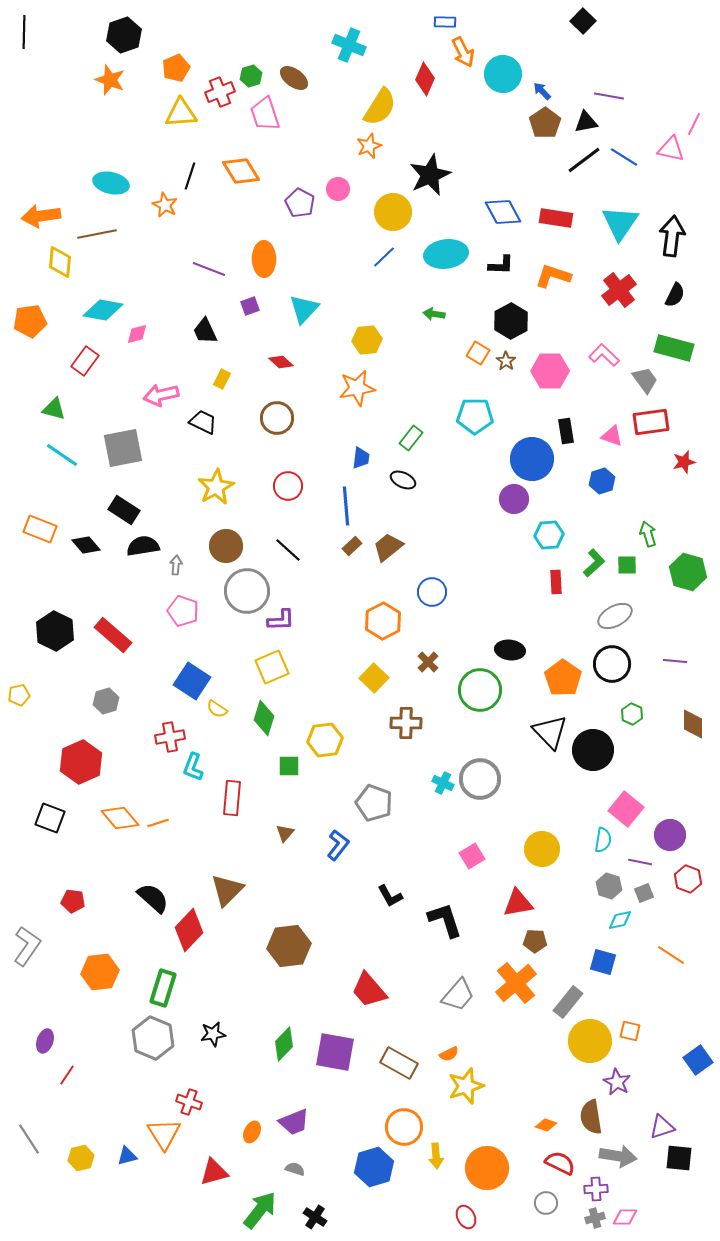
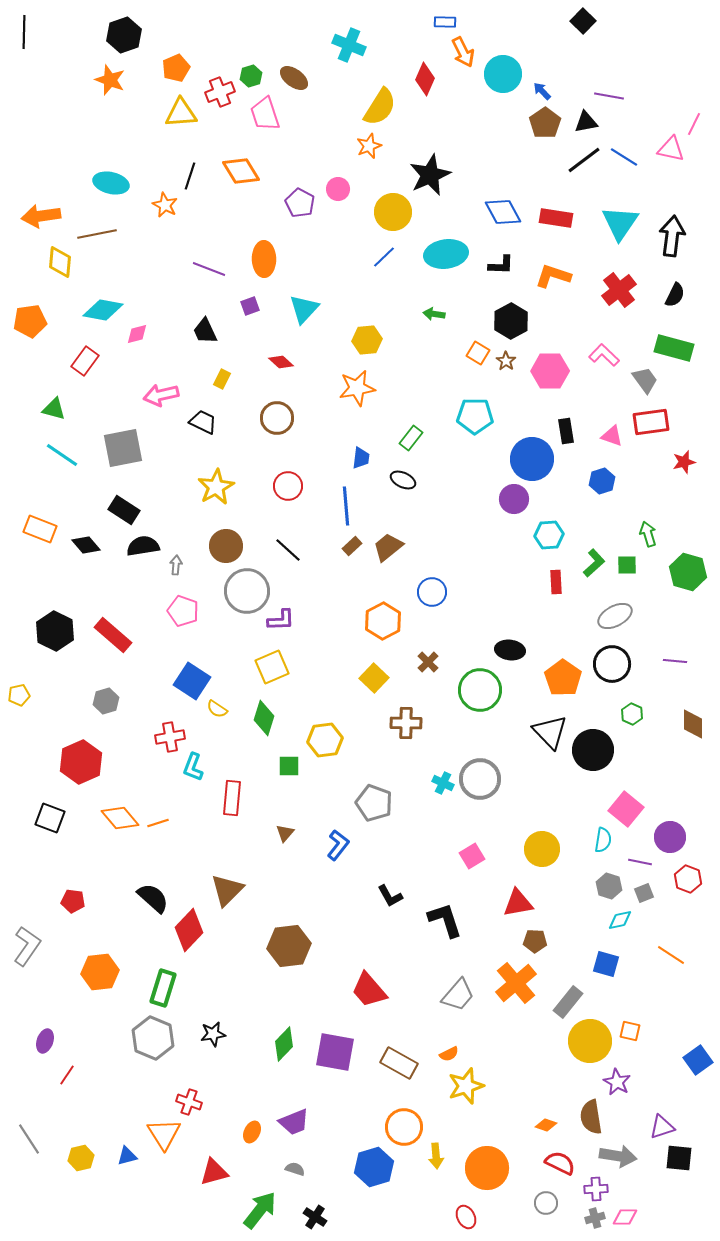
purple circle at (670, 835): moved 2 px down
blue square at (603, 962): moved 3 px right, 2 px down
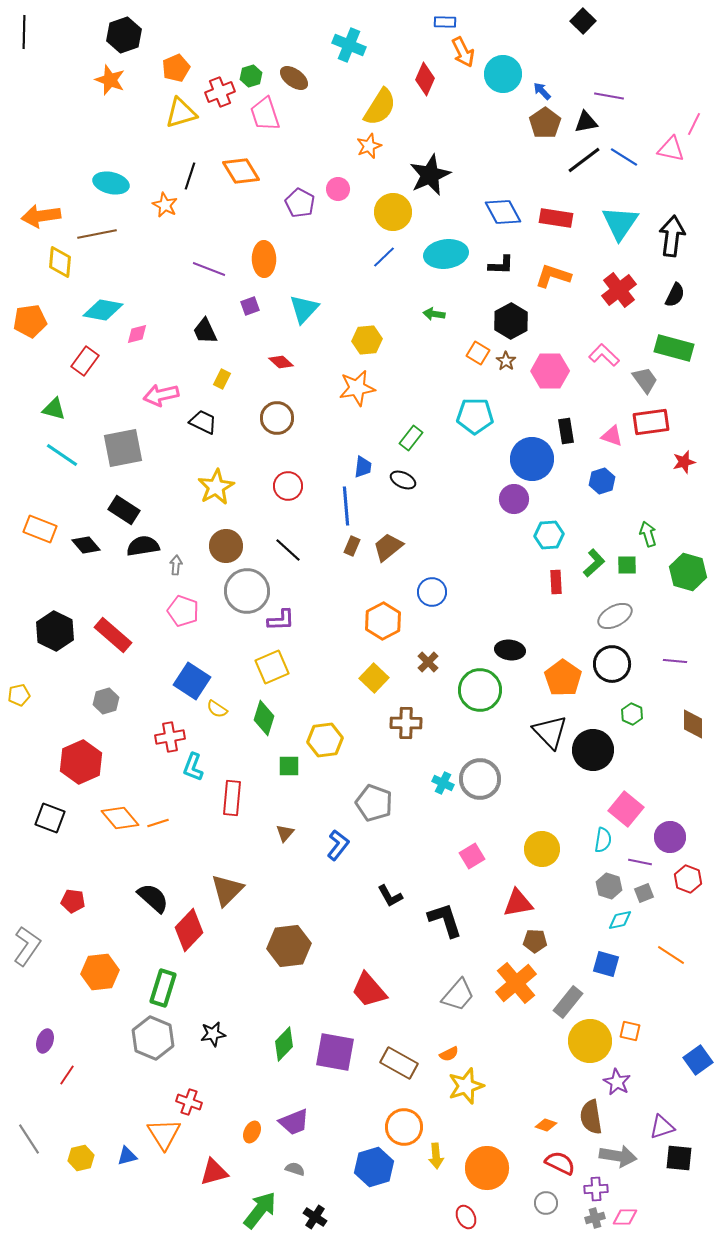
yellow triangle at (181, 113): rotated 12 degrees counterclockwise
blue trapezoid at (361, 458): moved 2 px right, 9 px down
brown rectangle at (352, 546): rotated 24 degrees counterclockwise
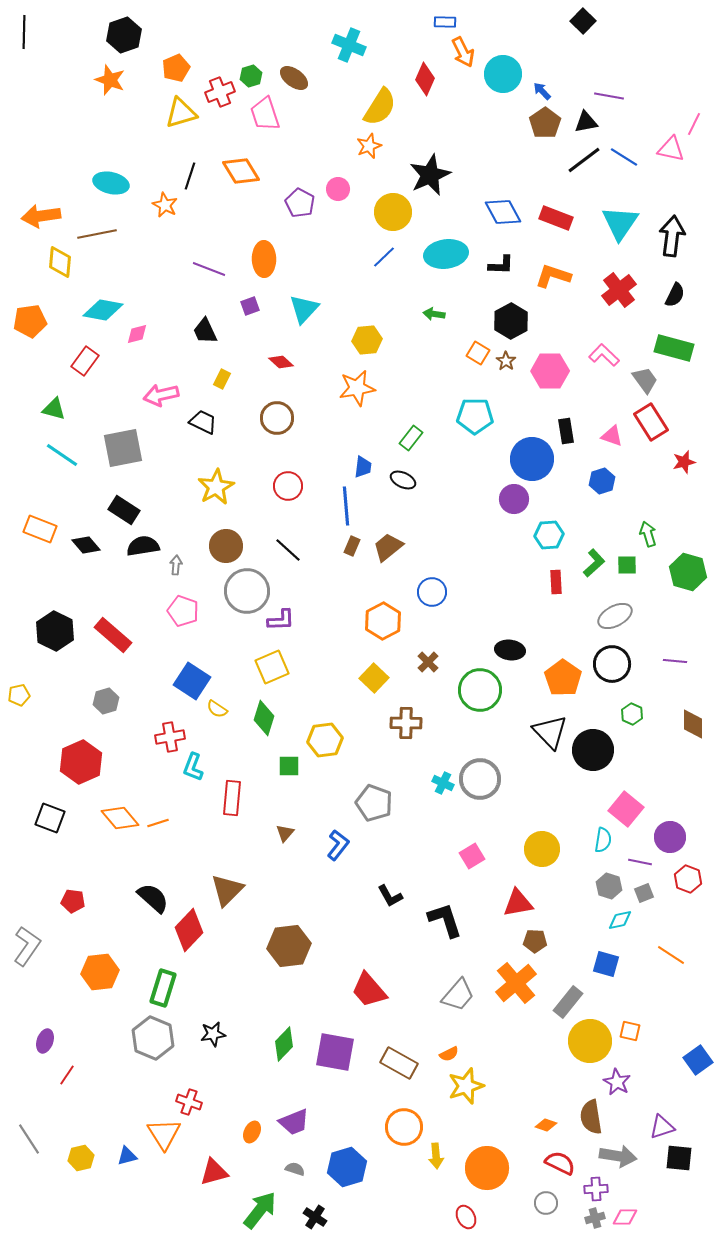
red rectangle at (556, 218): rotated 12 degrees clockwise
red rectangle at (651, 422): rotated 66 degrees clockwise
blue hexagon at (374, 1167): moved 27 px left
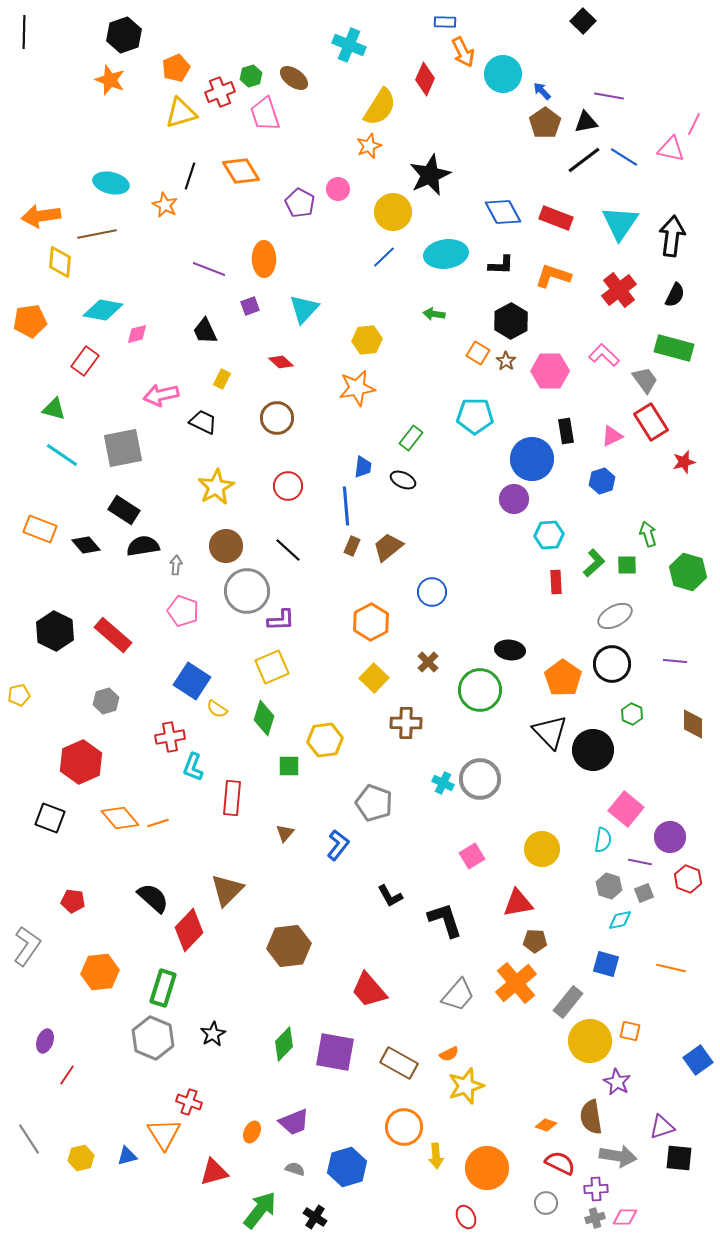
pink triangle at (612, 436): rotated 45 degrees counterclockwise
orange hexagon at (383, 621): moved 12 px left, 1 px down
orange line at (671, 955): moved 13 px down; rotated 20 degrees counterclockwise
black star at (213, 1034): rotated 20 degrees counterclockwise
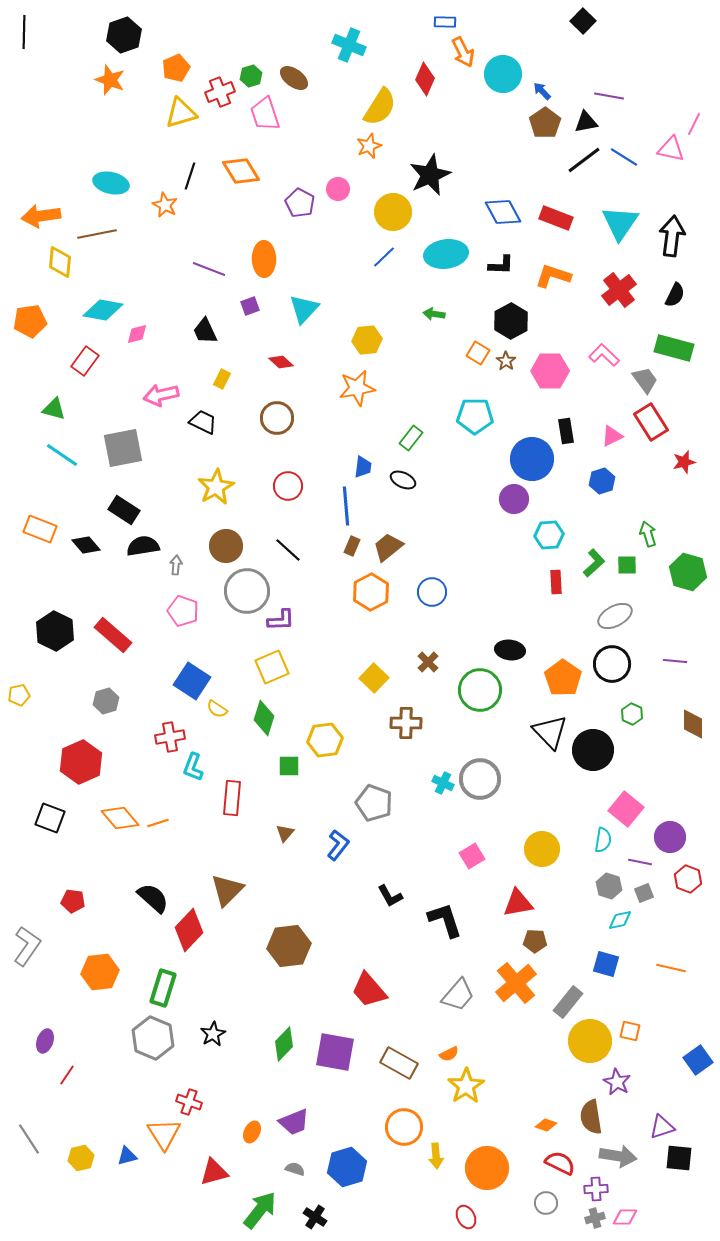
orange hexagon at (371, 622): moved 30 px up
yellow star at (466, 1086): rotated 15 degrees counterclockwise
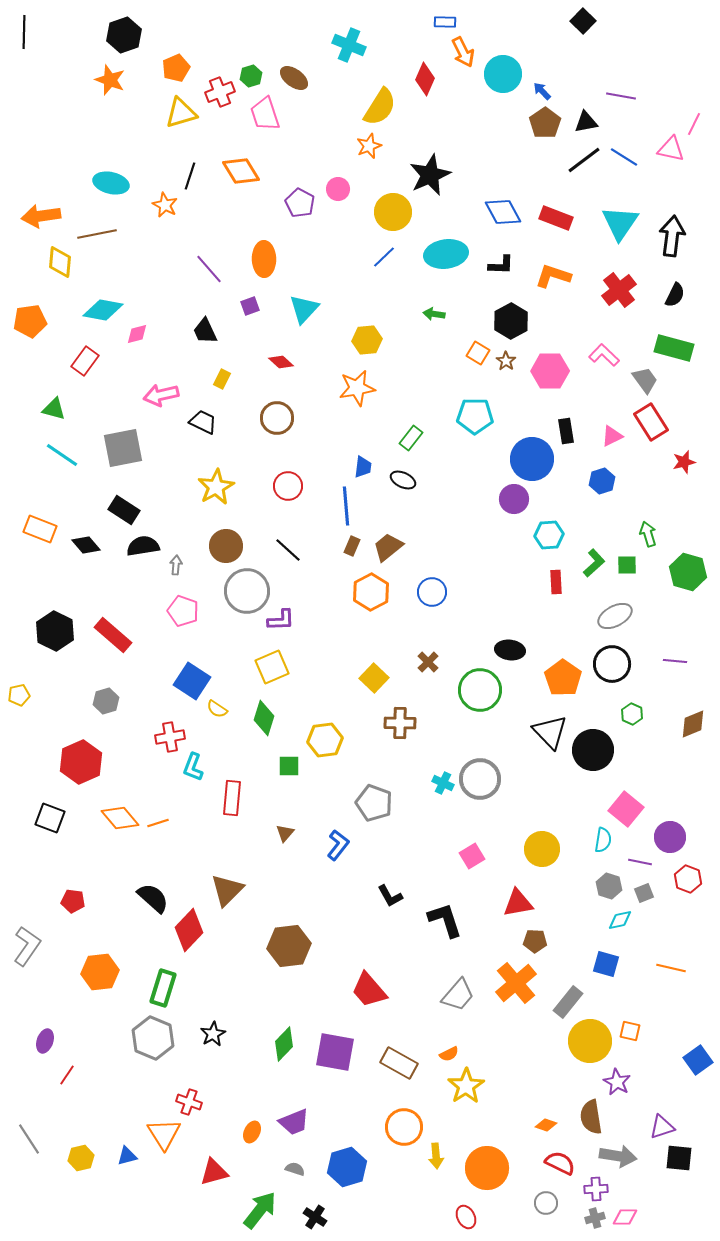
purple line at (609, 96): moved 12 px right
purple line at (209, 269): rotated 28 degrees clockwise
brown cross at (406, 723): moved 6 px left
brown diamond at (693, 724): rotated 68 degrees clockwise
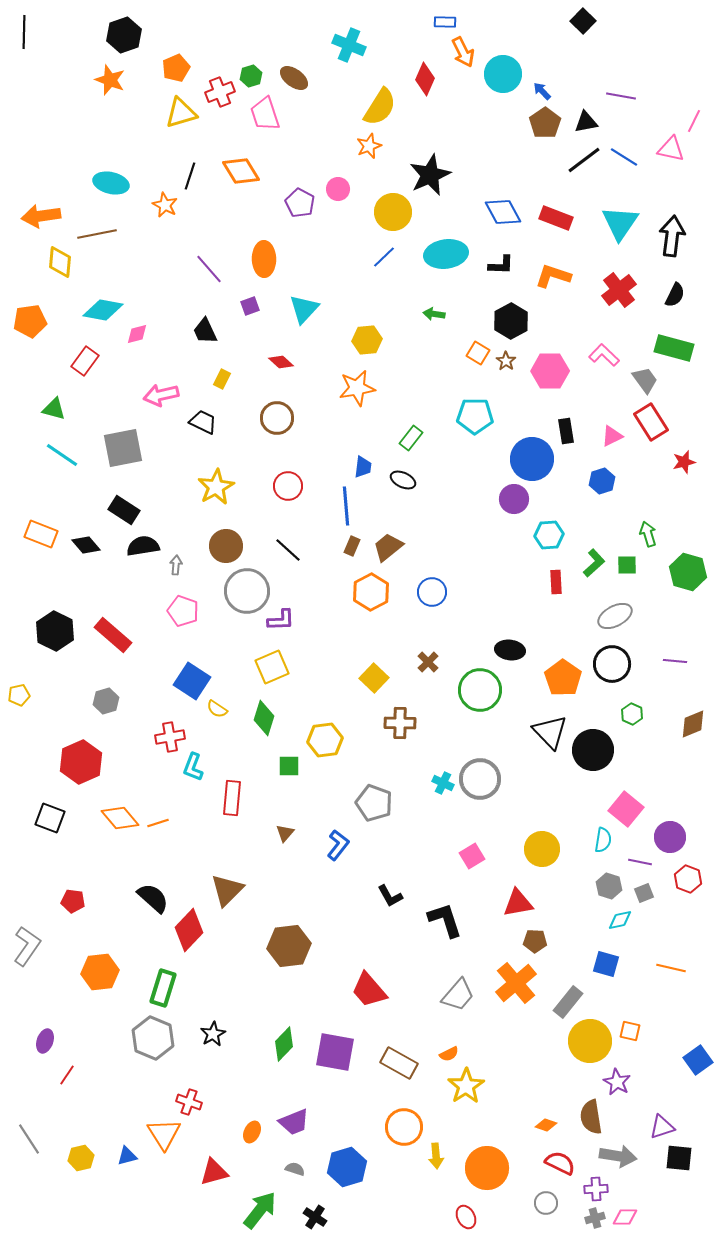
pink line at (694, 124): moved 3 px up
orange rectangle at (40, 529): moved 1 px right, 5 px down
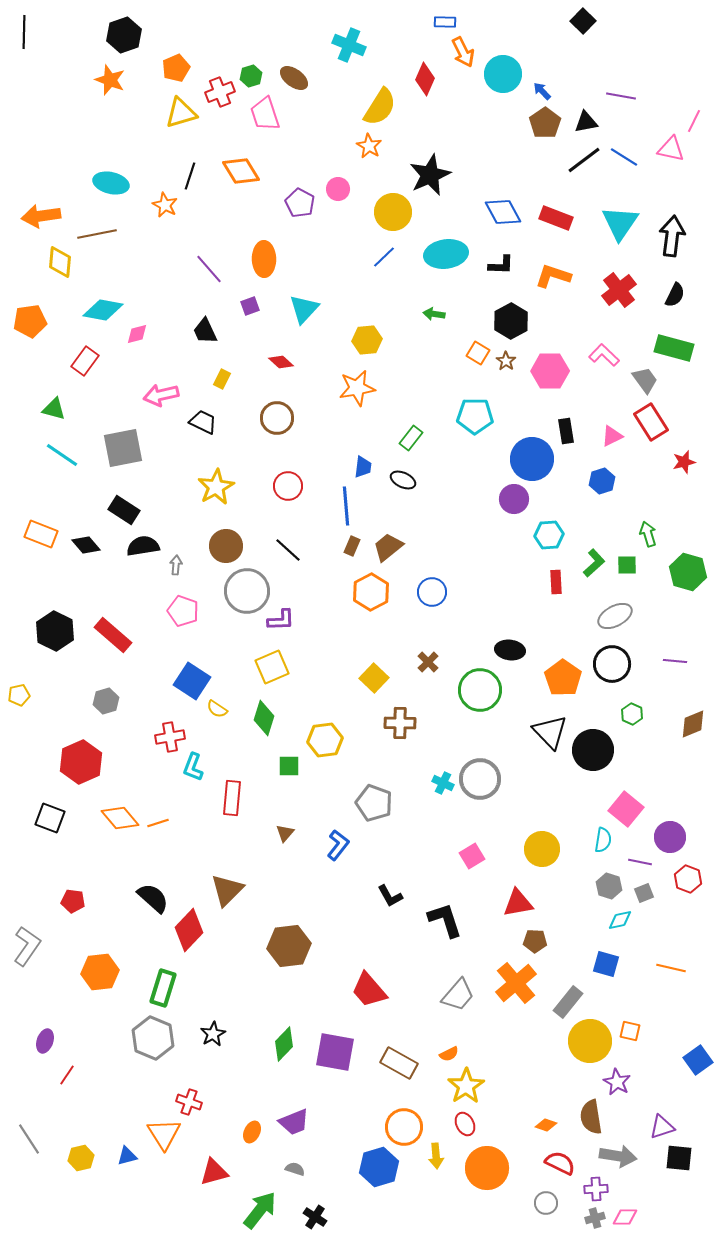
orange star at (369, 146): rotated 20 degrees counterclockwise
blue hexagon at (347, 1167): moved 32 px right
red ellipse at (466, 1217): moved 1 px left, 93 px up
